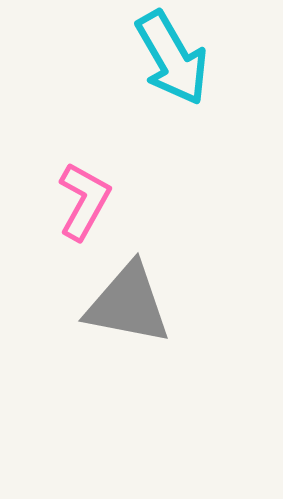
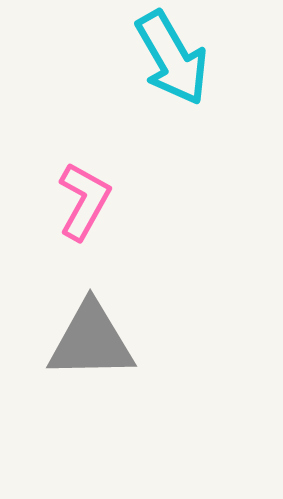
gray triangle: moved 37 px left, 37 px down; rotated 12 degrees counterclockwise
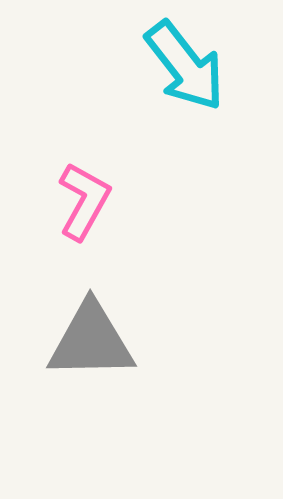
cyan arrow: moved 13 px right, 8 px down; rotated 8 degrees counterclockwise
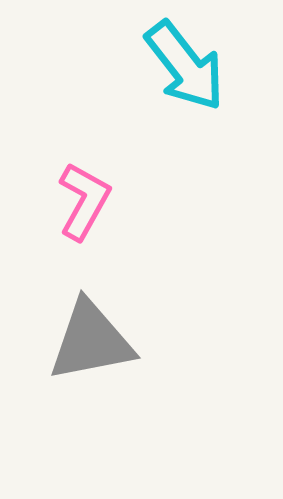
gray triangle: rotated 10 degrees counterclockwise
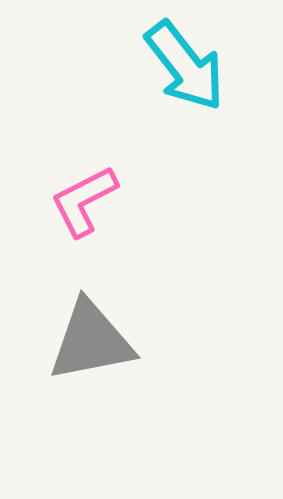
pink L-shape: rotated 146 degrees counterclockwise
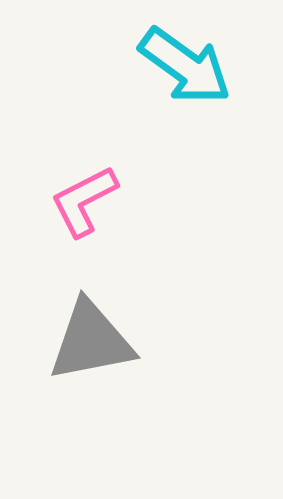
cyan arrow: rotated 16 degrees counterclockwise
